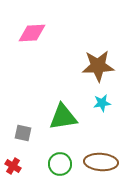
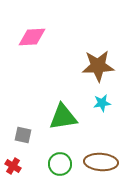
pink diamond: moved 4 px down
gray square: moved 2 px down
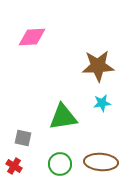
gray square: moved 3 px down
red cross: moved 1 px right
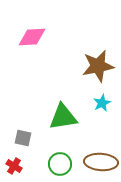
brown star: rotated 8 degrees counterclockwise
cyan star: rotated 18 degrees counterclockwise
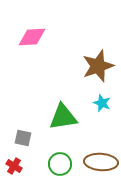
brown star: rotated 8 degrees counterclockwise
cyan star: rotated 24 degrees counterclockwise
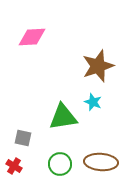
cyan star: moved 9 px left, 1 px up
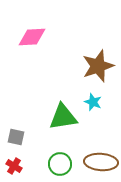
gray square: moved 7 px left, 1 px up
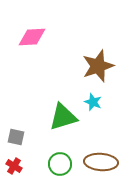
green triangle: rotated 8 degrees counterclockwise
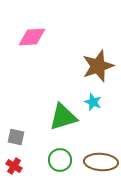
green circle: moved 4 px up
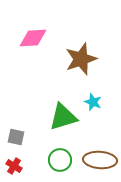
pink diamond: moved 1 px right, 1 px down
brown star: moved 17 px left, 7 px up
brown ellipse: moved 1 px left, 2 px up
